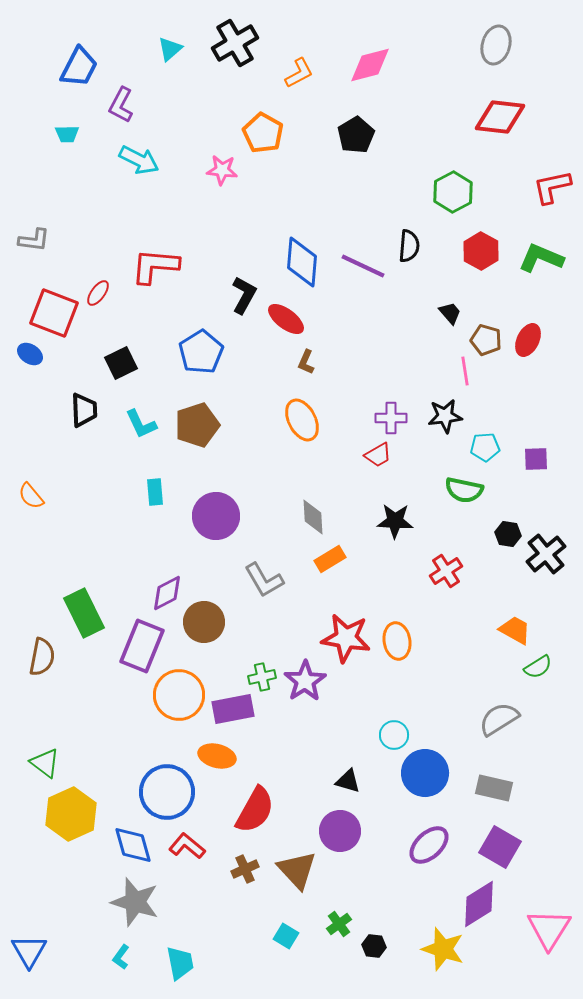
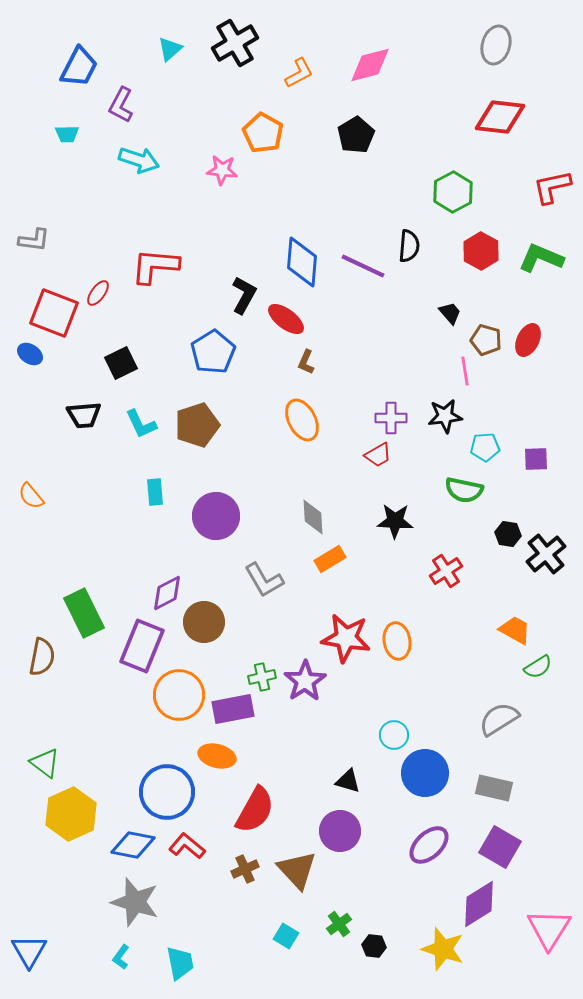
cyan arrow at (139, 160): rotated 9 degrees counterclockwise
blue pentagon at (201, 352): moved 12 px right
black trapezoid at (84, 410): moved 5 px down; rotated 87 degrees clockwise
blue diamond at (133, 845): rotated 63 degrees counterclockwise
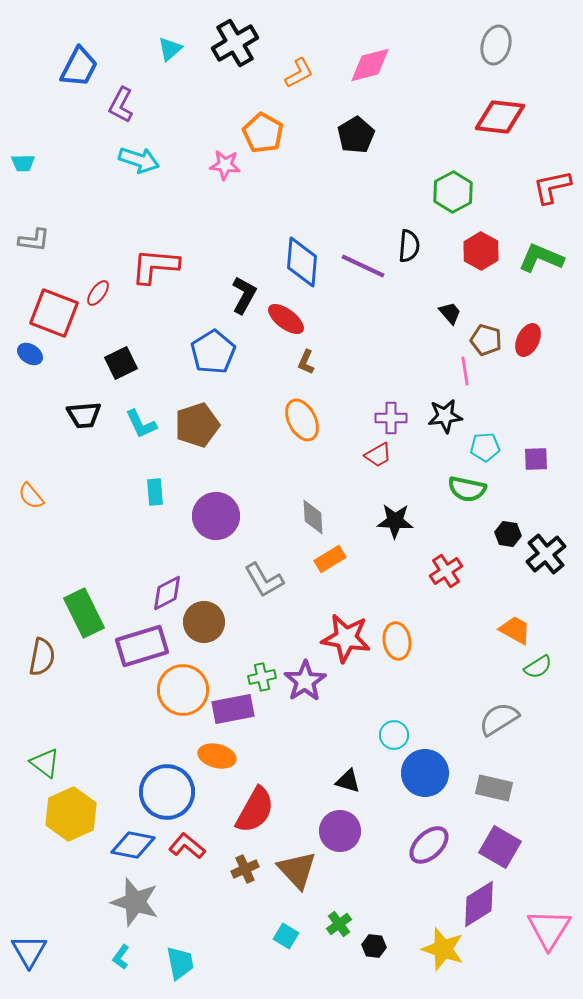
cyan trapezoid at (67, 134): moved 44 px left, 29 px down
pink star at (222, 170): moved 3 px right, 5 px up
green semicircle at (464, 490): moved 3 px right, 1 px up
purple rectangle at (142, 646): rotated 51 degrees clockwise
orange circle at (179, 695): moved 4 px right, 5 px up
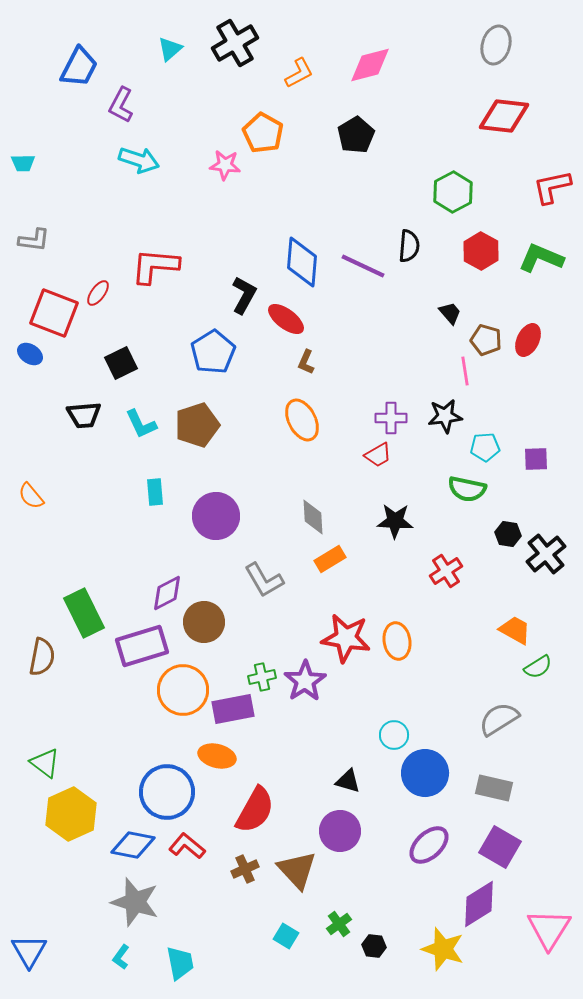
red diamond at (500, 117): moved 4 px right, 1 px up
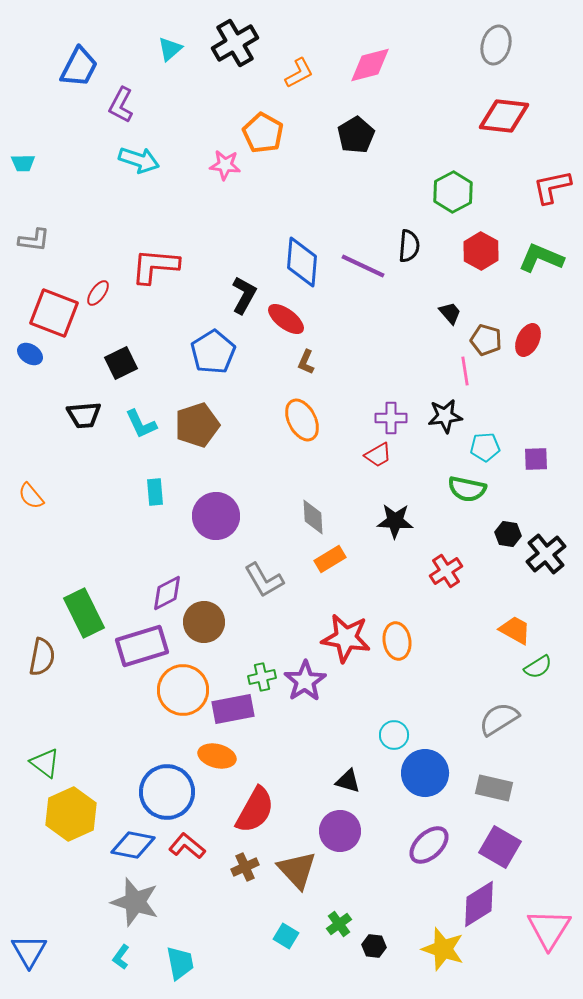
brown cross at (245, 869): moved 2 px up
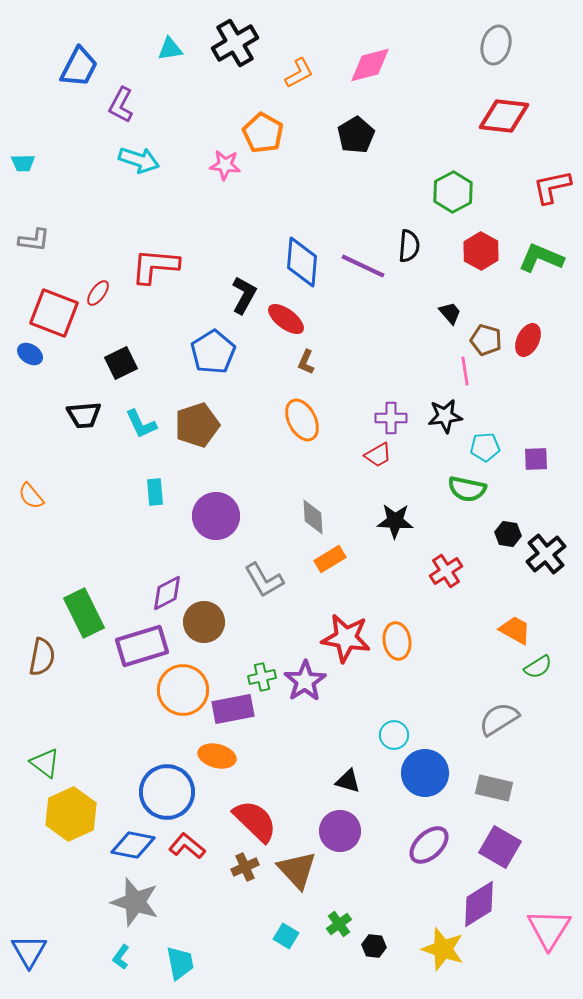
cyan triangle at (170, 49): rotated 32 degrees clockwise
red semicircle at (255, 810): moved 11 px down; rotated 75 degrees counterclockwise
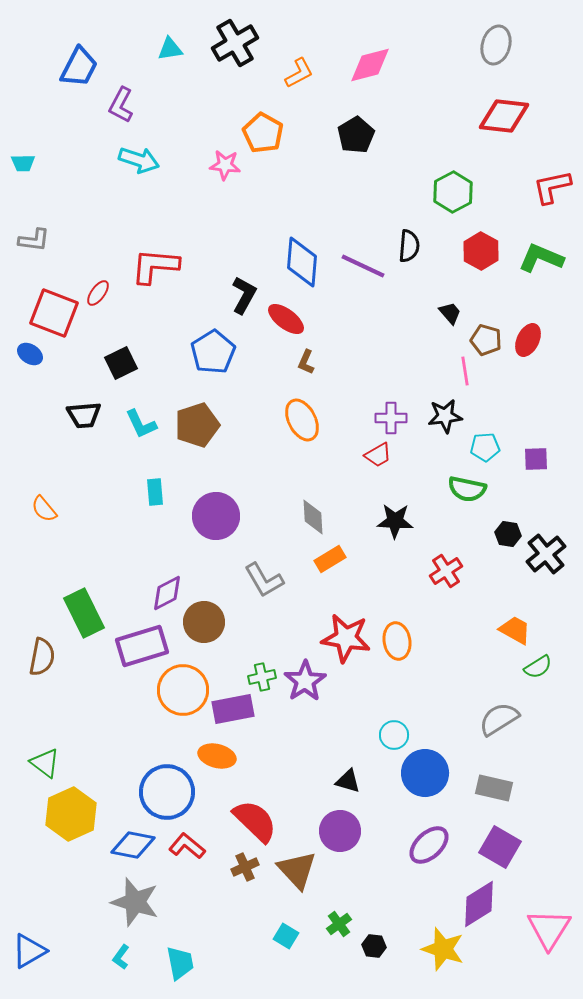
orange semicircle at (31, 496): moved 13 px right, 13 px down
blue triangle at (29, 951): rotated 30 degrees clockwise
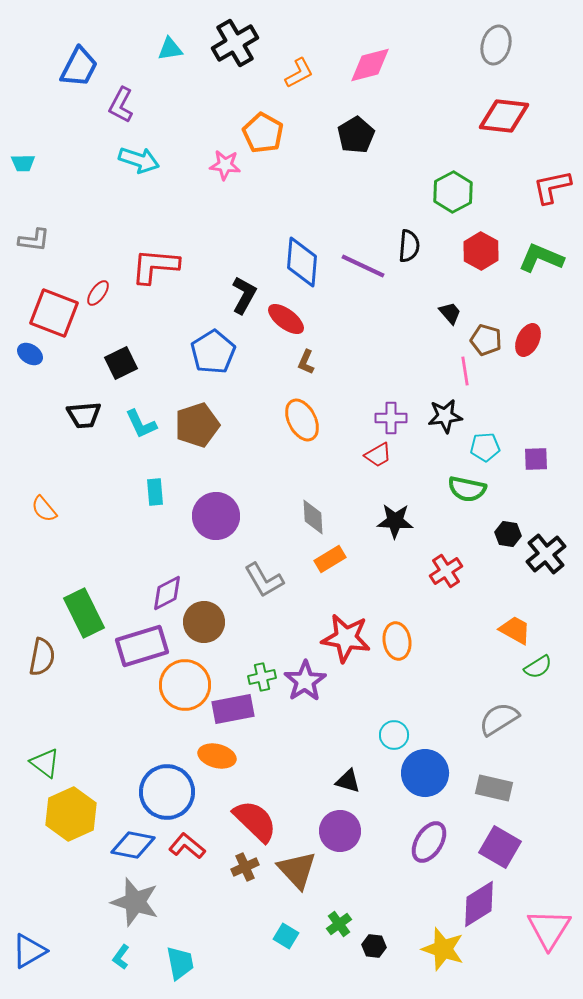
orange circle at (183, 690): moved 2 px right, 5 px up
purple ellipse at (429, 845): moved 3 px up; rotated 15 degrees counterclockwise
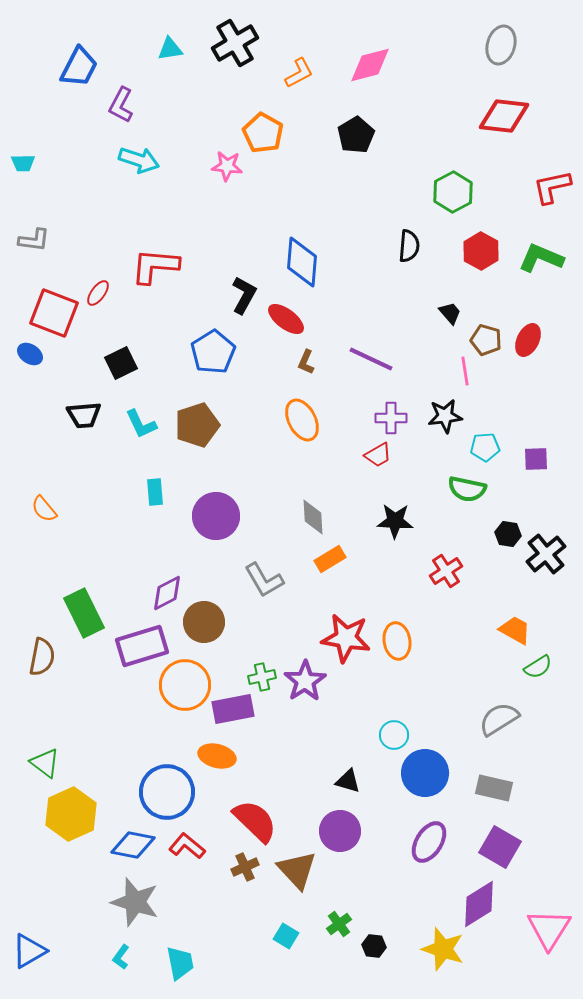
gray ellipse at (496, 45): moved 5 px right
pink star at (225, 165): moved 2 px right, 1 px down
purple line at (363, 266): moved 8 px right, 93 px down
